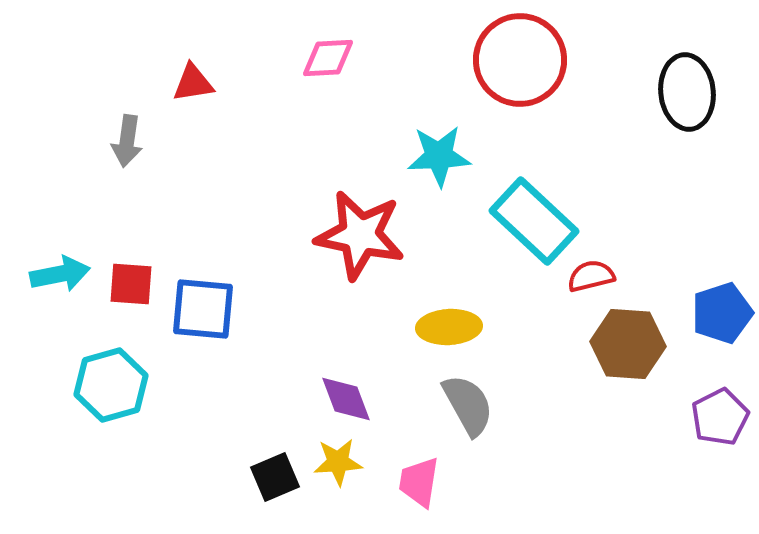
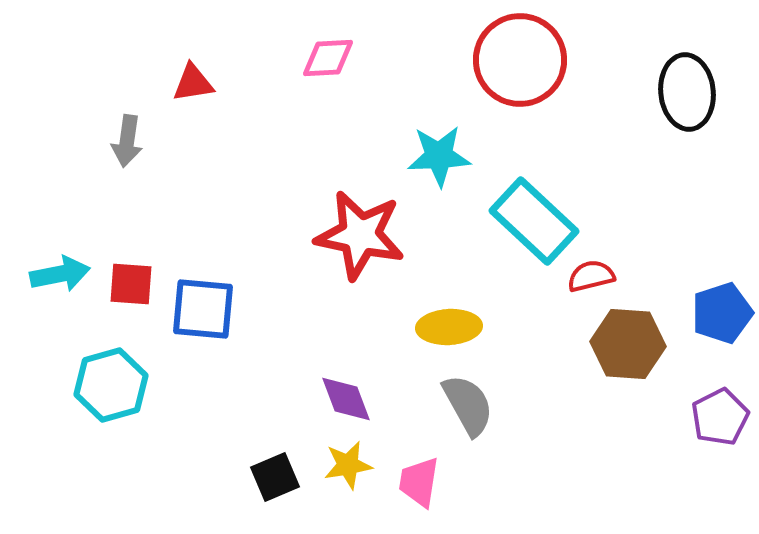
yellow star: moved 10 px right, 3 px down; rotated 6 degrees counterclockwise
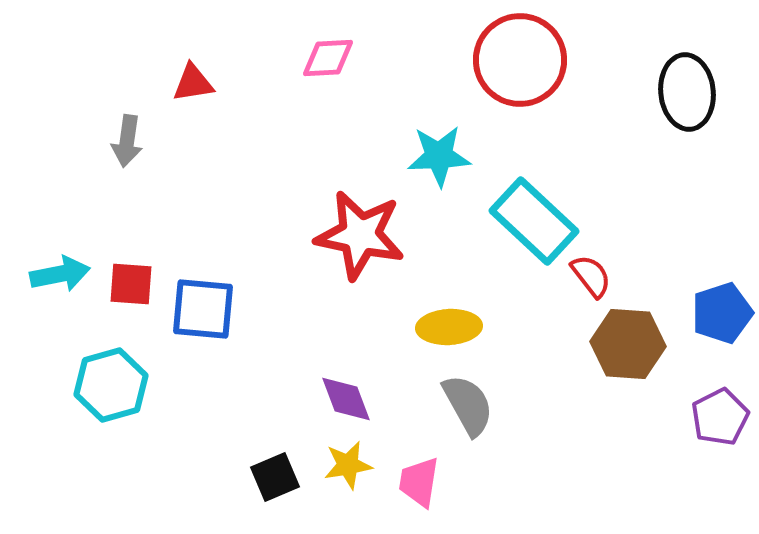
red semicircle: rotated 66 degrees clockwise
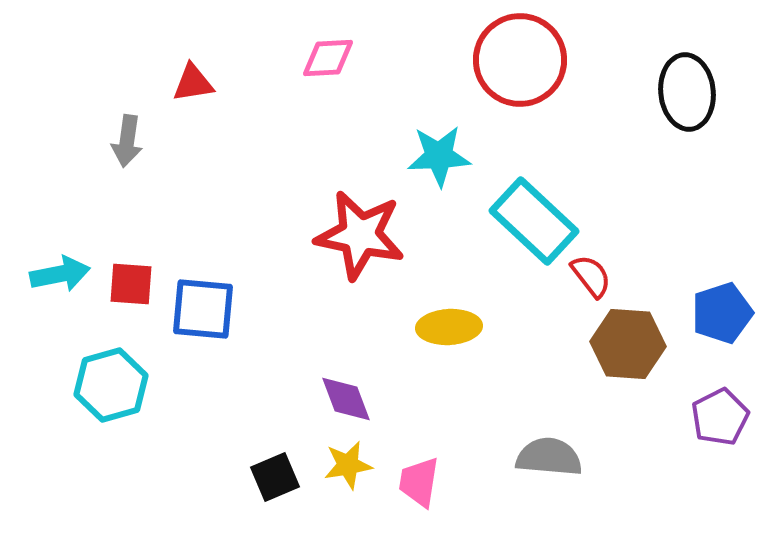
gray semicircle: moved 81 px right, 52 px down; rotated 56 degrees counterclockwise
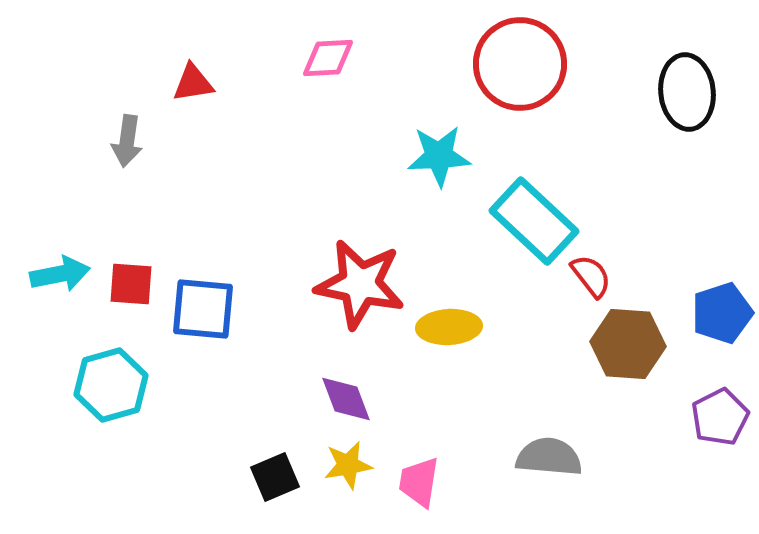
red circle: moved 4 px down
red star: moved 49 px down
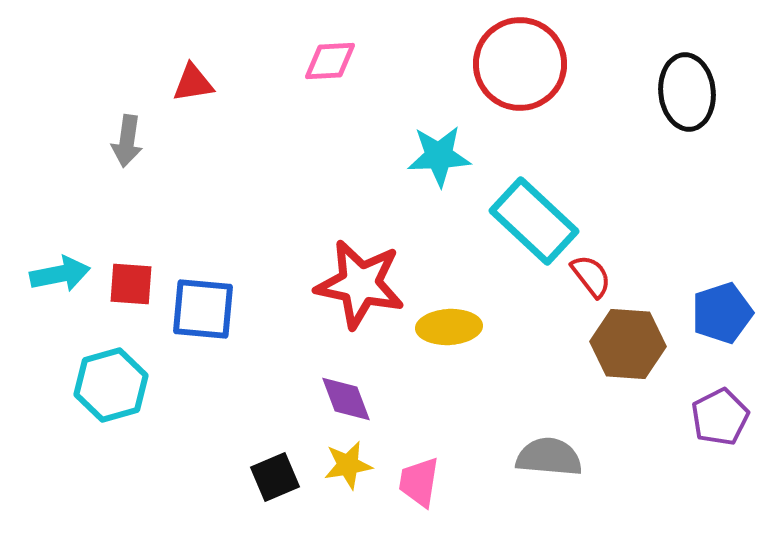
pink diamond: moved 2 px right, 3 px down
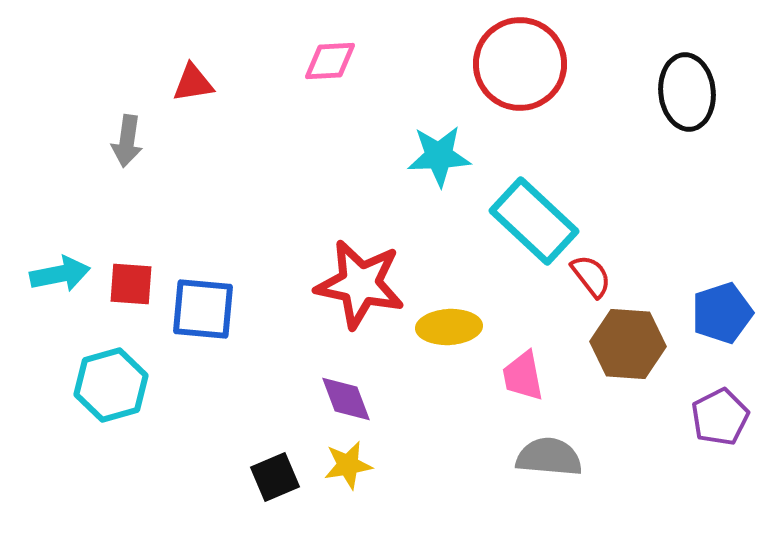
pink trapezoid: moved 104 px right, 106 px up; rotated 20 degrees counterclockwise
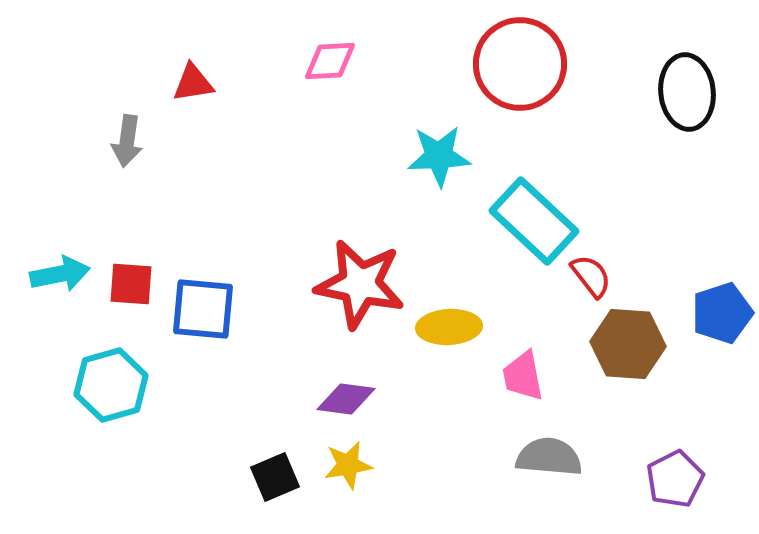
purple diamond: rotated 62 degrees counterclockwise
purple pentagon: moved 45 px left, 62 px down
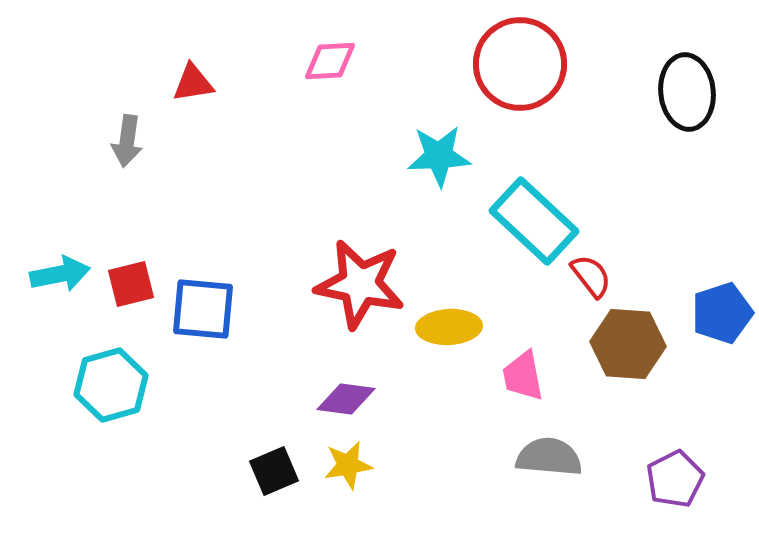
red square: rotated 18 degrees counterclockwise
black square: moved 1 px left, 6 px up
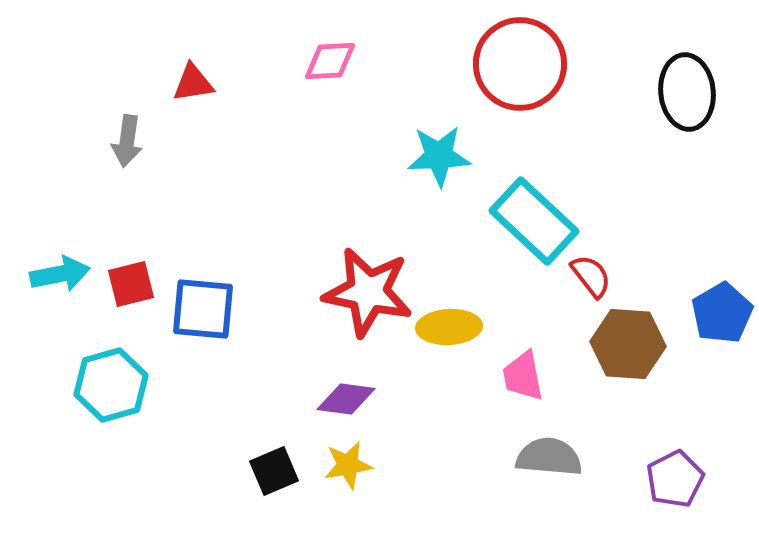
red star: moved 8 px right, 8 px down
blue pentagon: rotated 12 degrees counterclockwise
